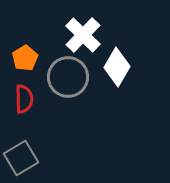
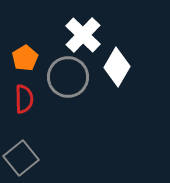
gray square: rotated 8 degrees counterclockwise
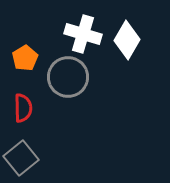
white cross: moved 1 px up; rotated 27 degrees counterclockwise
white diamond: moved 10 px right, 27 px up
red semicircle: moved 1 px left, 9 px down
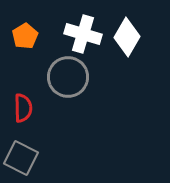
white diamond: moved 3 px up
orange pentagon: moved 22 px up
gray square: rotated 24 degrees counterclockwise
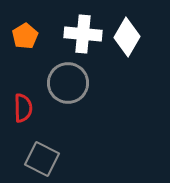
white cross: rotated 12 degrees counterclockwise
gray circle: moved 6 px down
gray square: moved 21 px right, 1 px down
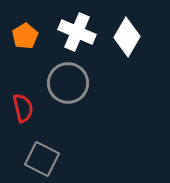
white cross: moved 6 px left, 2 px up; rotated 18 degrees clockwise
red semicircle: rotated 12 degrees counterclockwise
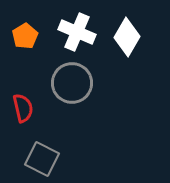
gray circle: moved 4 px right
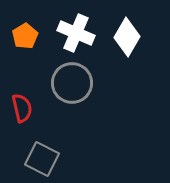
white cross: moved 1 px left, 1 px down
red semicircle: moved 1 px left
